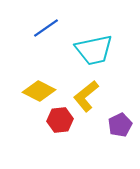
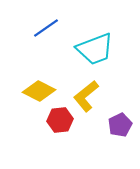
cyan trapezoid: moved 1 px right, 1 px up; rotated 9 degrees counterclockwise
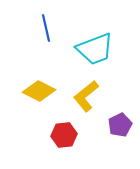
blue line: rotated 68 degrees counterclockwise
red hexagon: moved 4 px right, 15 px down
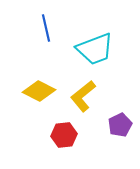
yellow L-shape: moved 3 px left
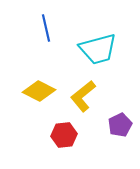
cyan trapezoid: moved 3 px right; rotated 6 degrees clockwise
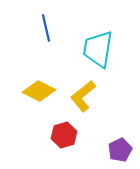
cyan trapezoid: rotated 114 degrees clockwise
purple pentagon: moved 25 px down
red hexagon: rotated 10 degrees counterclockwise
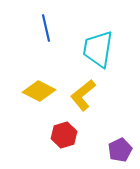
yellow L-shape: moved 1 px up
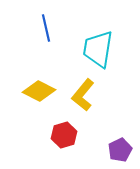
yellow L-shape: rotated 12 degrees counterclockwise
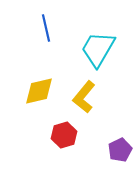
cyan trapezoid: rotated 21 degrees clockwise
yellow diamond: rotated 40 degrees counterclockwise
yellow L-shape: moved 1 px right, 2 px down
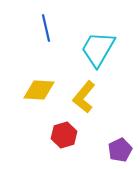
yellow diamond: moved 1 px up; rotated 16 degrees clockwise
